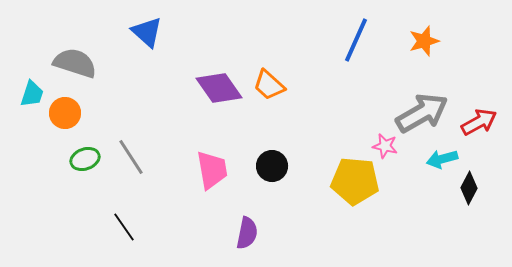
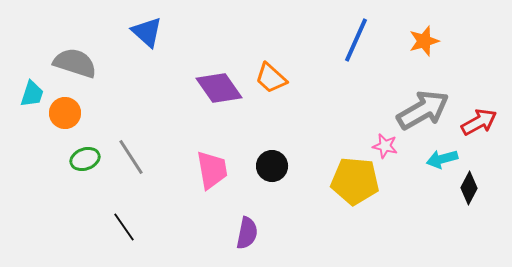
orange trapezoid: moved 2 px right, 7 px up
gray arrow: moved 1 px right, 3 px up
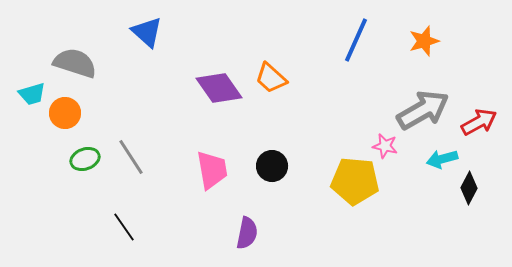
cyan trapezoid: rotated 56 degrees clockwise
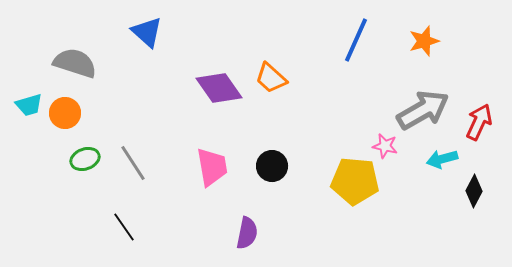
cyan trapezoid: moved 3 px left, 11 px down
red arrow: rotated 36 degrees counterclockwise
gray line: moved 2 px right, 6 px down
pink trapezoid: moved 3 px up
black diamond: moved 5 px right, 3 px down
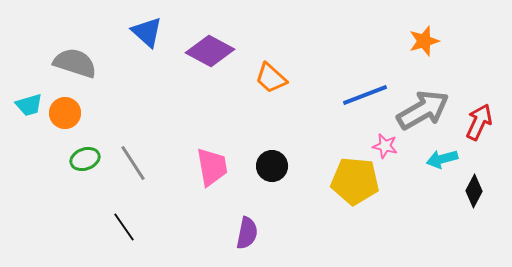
blue line: moved 9 px right, 55 px down; rotated 45 degrees clockwise
purple diamond: moved 9 px left, 37 px up; rotated 27 degrees counterclockwise
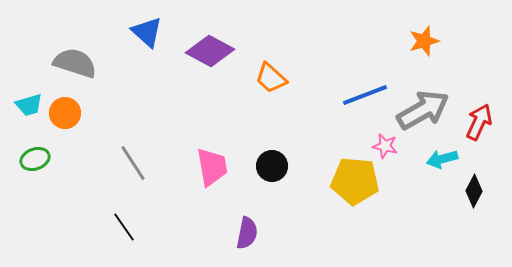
green ellipse: moved 50 px left
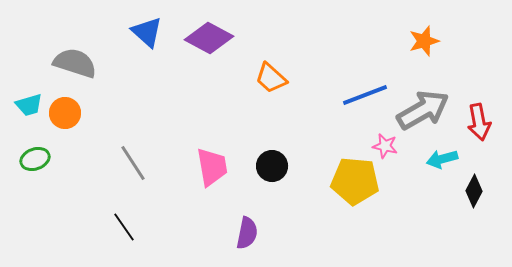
purple diamond: moved 1 px left, 13 px up
red arrow: rotated 144 degrees clockwise
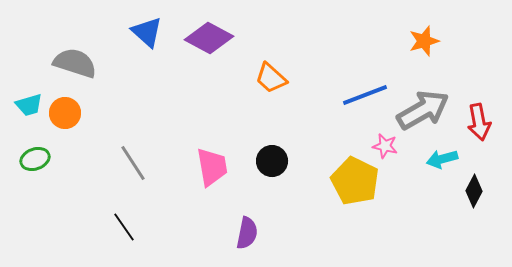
black circle: moved 5 px up
yellow pentagon: rotated 21 degrees clockwise
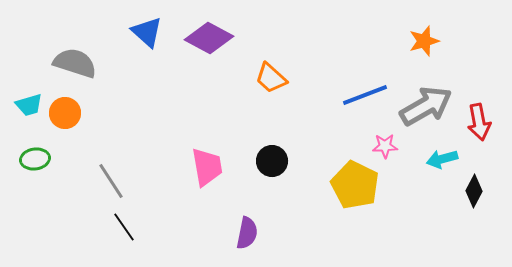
gray arrow: moved 3 px right, 4 px up
pink star: rotated 15 degrees counterclockwise
green ellipse: rotated 12 degrees clockwise
gray line: moved 22 px left, 18 px down
pink trapezoid: moved 5 px left
yellow pentagon: moved 4 px down
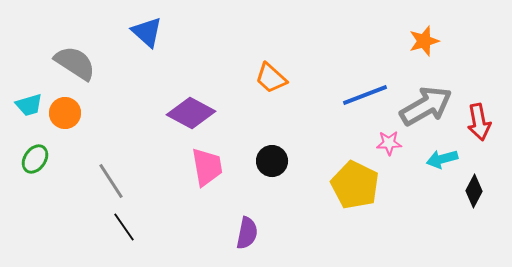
purple diamond: moved 18 px left, 75 px down
gray semicircle: rotated 15 degrees clockwise
pink star: moved 4 px right, 3 px up
green ellipse: rotated 48 degrees counterclockwise
